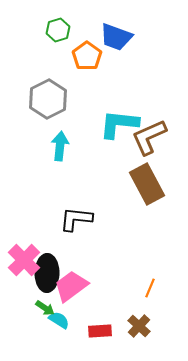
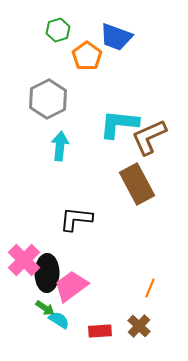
brown rectangle: moved 10 px left
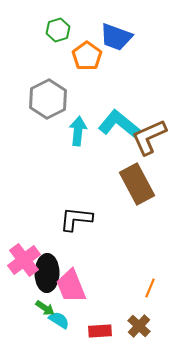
cyan L-shape: rotated 33 degrees clockwise
cyan arrow: moved 18 px right, 15 px up
pink cross: rotated 8 degrees clockwise
pink trapezoid: rotated 75 degrees counterclockwise
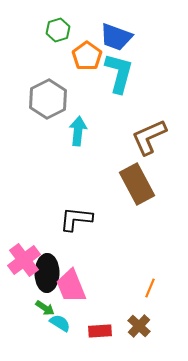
cyan L-shape: moved 51 px up; rotated 66 degrees clockwise
cyan semicircle: moved 1 px right, 3 px down
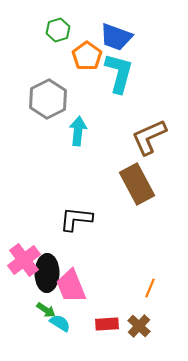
green arrow: moved 1 px right, 2 px down
red rectangle: moved 7 px right, 7 px up
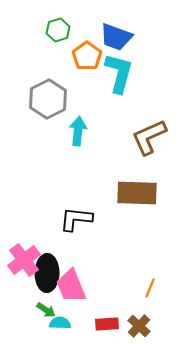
brown rectangle: moved 9 px down; rotated 60 degrees counterclockwise
cyan semicircle: rotated 30 degrees counterclockwise
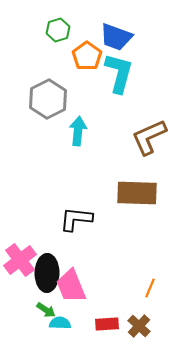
pink cross: moved 4 px left
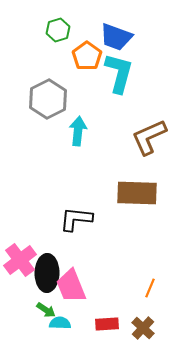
brown cross: moved 4 px right, 2 px down
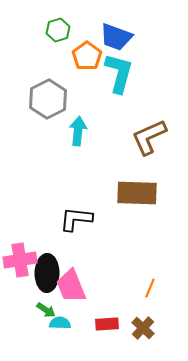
pink cross: rotated 28 degrees clockwise
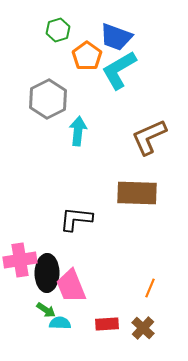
cyan L-shape: moved 3 px up; rotated 135 degrees counterclockwise
